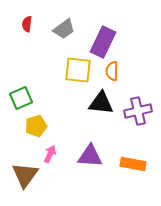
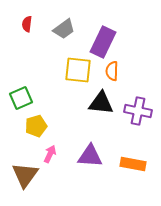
purple cross: rotated 24 degrees clockwise
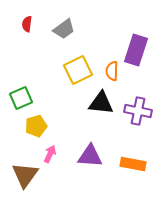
purple rectangle: moved 33 px right, 8 px down; rotated 8 degrees counterclockwise
yellow square: rotated 32 degrees counterclockwise
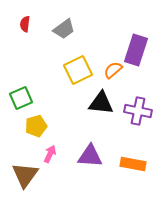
red semicircle: moved 2 px left
orange semicircle: moved 1 px right, 1 px up; rotated 48 degrees clockwise
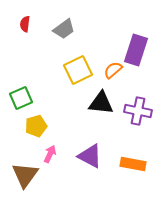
purple triangle: rotated 24 degrees clockwise
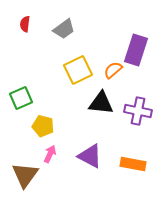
yellow pentagon: moved 7 px right; rotated 30 degrees clockwise
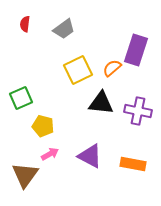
orange semicircle: moved 1 px left, 2 px up
pink arrow: rotated 36 degrees clockwise
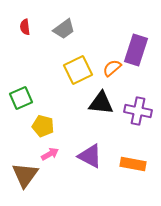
red semicircle: moved 3 px down; rotated 14 degrees counterclockwise
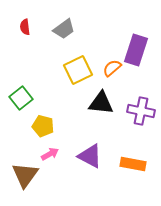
green square: rotated 15 degrees counterclockwise
purple cross: moved 3 px right
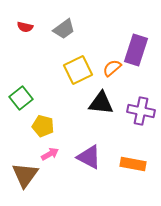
red semicircle: rotated 70 degrees counterclockwise
purple triangle: moved 1 px left, 1 px down
